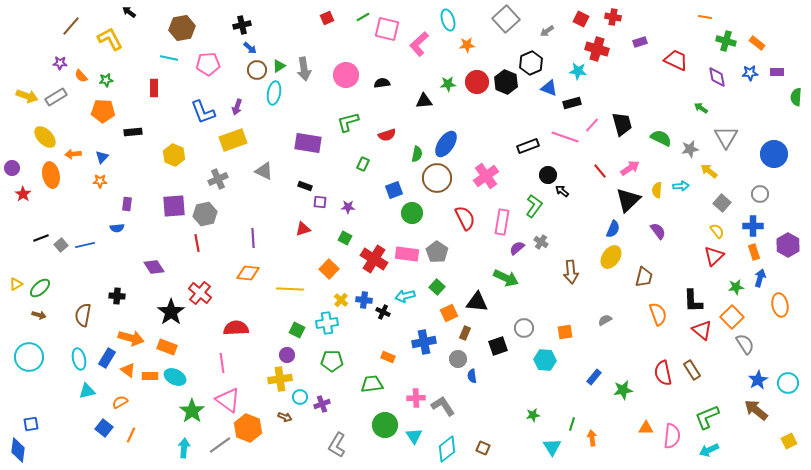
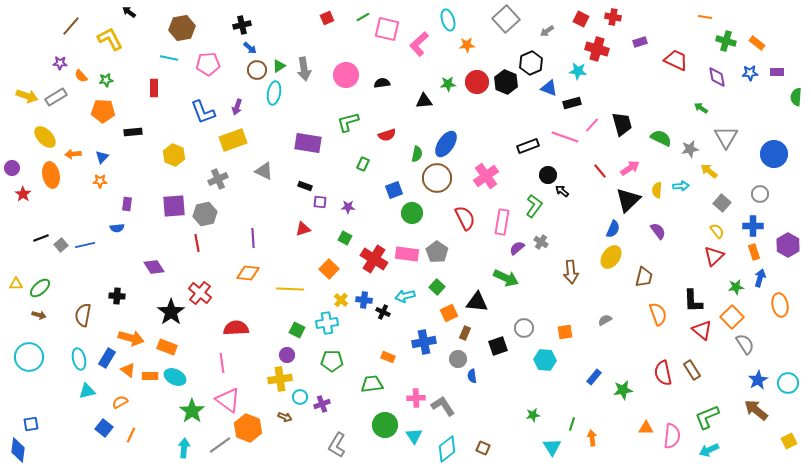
yellow triangle at (16, 284): rotated 32 degrees clockwise
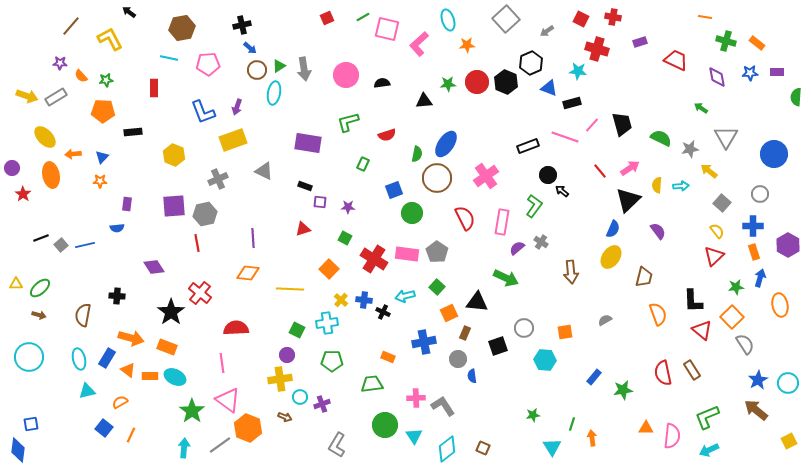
yellow semicircle at (657, 190): moved 5 px up
